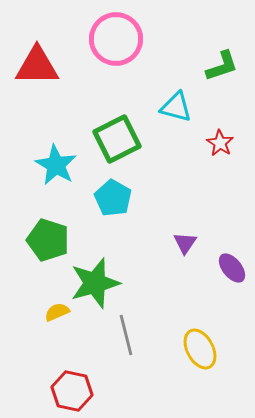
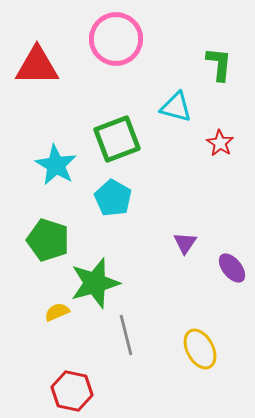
green L-shape: moved 3 px left, 2 px up; rotated 66 degrees counterclockwise
green square: rotated 6 degrees clockwise
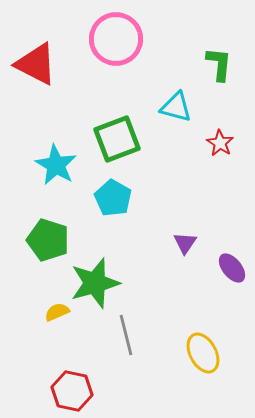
red triangle: moved 1 px left, 2 px up; rotated 27 degrees clockwise
yellow ellipse: moved 3 px right, 4 px down
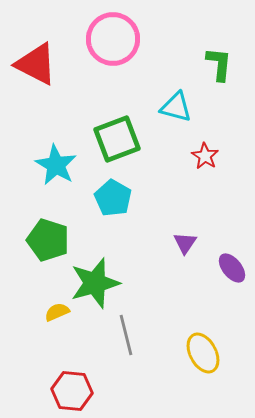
pink circle: moved 3 px left
red star: moved 15 px left, 13 px down
red hexagon: rotated 6 degrees counterclockwise
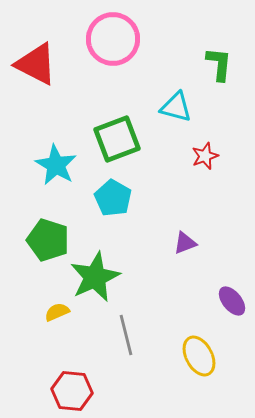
red star: rotated 20 degrees clockwise
purple triangle: rotated 35 degrees clockwise
purple ellipse: moved 33 px down
green star: moved 6 px up; rotated 9 degrees counterclockwise
yellow ellipse: moved 4 px left, 3 px down
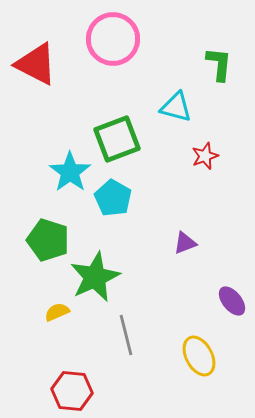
cyan star: moved 14 px right, 7 px down; rotated 6 degrees clockwise
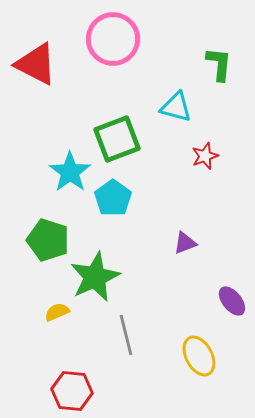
cyan pentagon: rotated 6 degrees clockwise
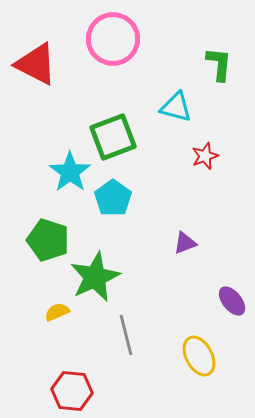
green square: moved 4 px left, 2 px up
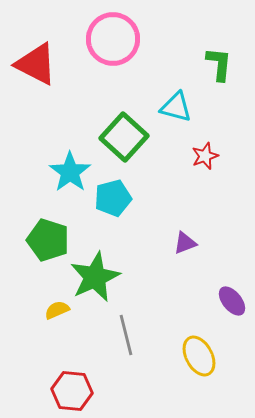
green square: moved 11 px right; rotated 27 degrees counterclockwise
cyan pentagon: rotated 21 degrees clockwise
yellow semicircle: moved 2 px up
